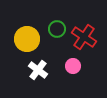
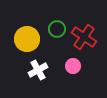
white cross: rotated 24 degrees clockwise
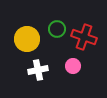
red cross: rotated 15 degrees counterclockwise
white cross: rotated 18 degrees clockwise
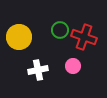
green circle: moved 3 px right, 1 px down
yellow circle: moved 8 px left, 2 px up
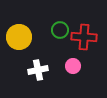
red cross: rotated 15 degrees counterclockwise
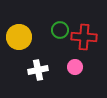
pink circle: moved 2 px right, 1 px down
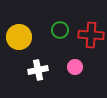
red cross: moved 7 px right, 2 px up
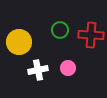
yellow circle: moved 5 px down
pink circle: moved 7 px left, 1 px down
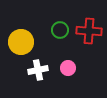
red cross: moved 2 px left, 4 px up
yellow circle: moved 2 px right
